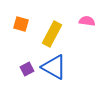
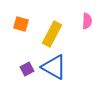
pink semicircle: rotated 84 degrees clockwise
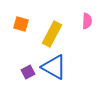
purple square: moved 1 px right, 3 px down
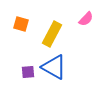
pink semicircle: moved 1 px left, 2 px up; rotated 42 degrees clockwise
purple square: rotated 24 degrees clockwise
